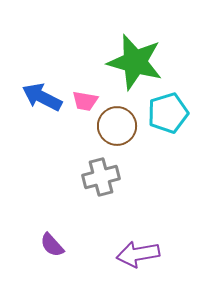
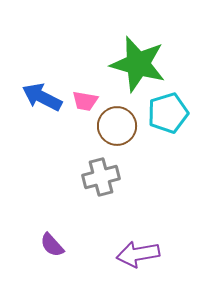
green star: moved 3 px right, 2 px down
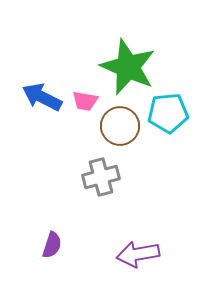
green star: moved 10 px left, 3 px down; rotated 8 degrees clockwise
cyan pentagon: rotated 12 degrees clockwise
brown circle: moved 3 px right
purple semicircle: rotated 120 degrees counterclockwise
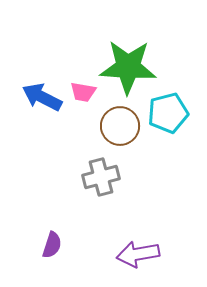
green star: rotated 20 degrees counterclockwise
pink trapezoid: moved 2 px left, 9 px up
cyan pentagon: rotated 9 degrees counterclockwise
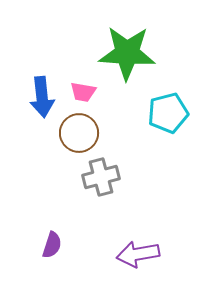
green star: moved 1 px left, 14 px up
blue arrow: rotated 123 degrees counterclockwise
brown circle: moved 41 px left, 7 px down
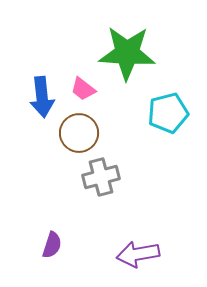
pink trapezoid: moved 3 px up; rotated 28 degrees clockwise
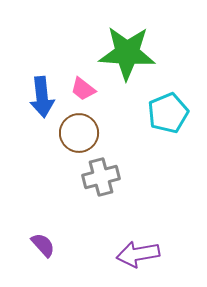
cyan pentagon: rotated 9 degrees counterclockwise
purple semicircle: moved 9 px left; rotated 60 degrees counterclockwise
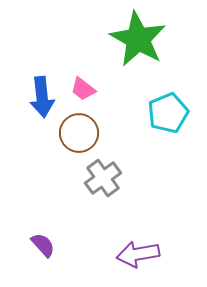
green star: moved 11 px right, 14 px up; rotated 26 degrees clockwise
gray cross: moved 2 px right, 1 px down; rotated 21 degrees counterclockwise
